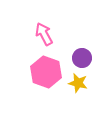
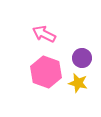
pink arrow: rotated 35 degrees counterclockwise
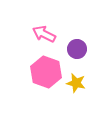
purple circle: moved 5 px left, 9 px up
yellow star: moved 2 px left
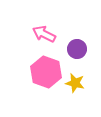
yellow star: moved 1 px left
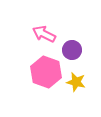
purple circle: moved 5 px left, 1 px down
yellow star: moved 1 px right, 1 px up
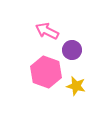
pink arrow: moved 3 px right, 3 px up
yellow star: moved 4 px down
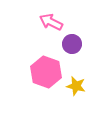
pink arrow: moved 4 px right, 9 px up
purple circle: moved 6 px up
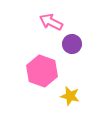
pink hexagon: moved 4 px left, 1 px up
yellow star: moved 6 px left, 10 px down
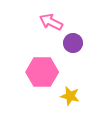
purple circle: moved 1 px right, 1 px up
pink hexagon: moved 1 px down; rotated 20 degrees counterclockwise
